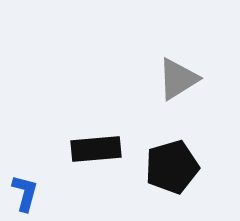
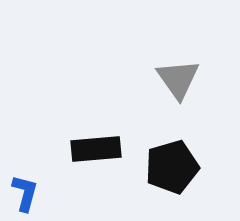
gray triangle: rotated 33 degrees counterclockwise
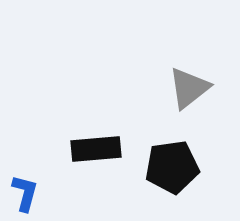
gray triangle: moved 11 px right, 9 px down; rotated 27 degrees clockwise
black pentagon: rotated 8 degrees clockwise
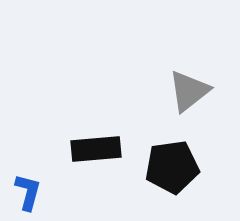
gray triangle: moved 3 px down
blue L-shape: moved 3 px right, 1 px up
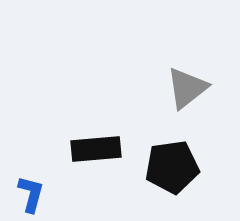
gray triangle: moved 2 px left, 3 px up
blue L-shape: moved 3 px right, 2 px down
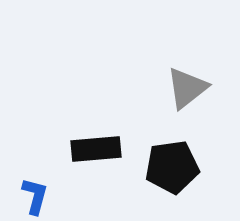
blue L-shape: moved 4 px right, 2 px down
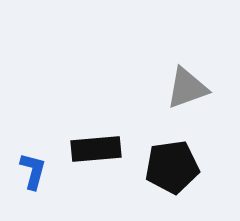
gray triangle: rotated 18 degrees clockwise
blue L-shape: moved 2 px left, 25 px up
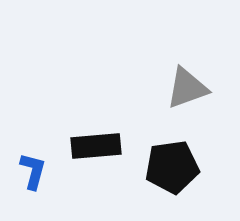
black rectangle: moved 3 px up
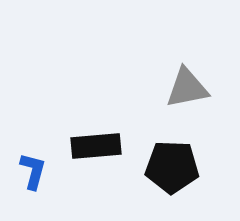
gray triangle: rotated 9 degrees clockwise
black pentagon: rotated 10 degrees clockwise
